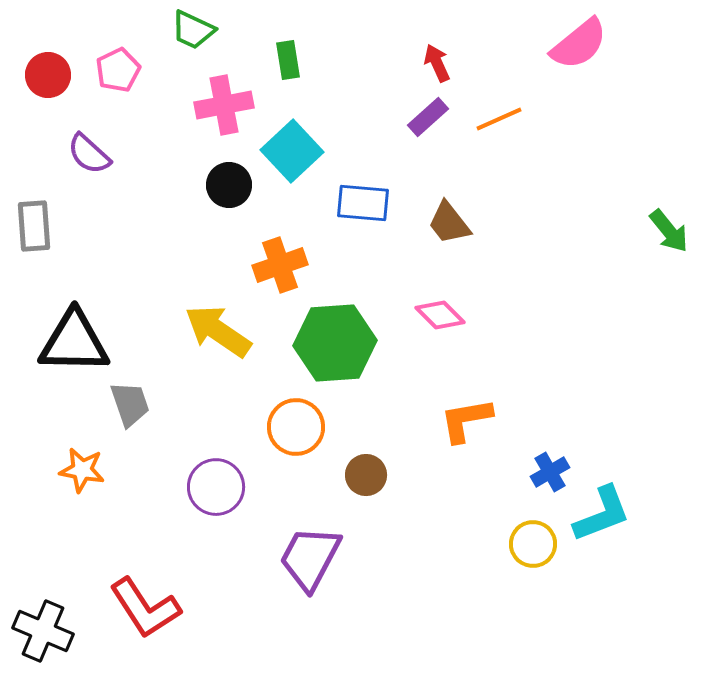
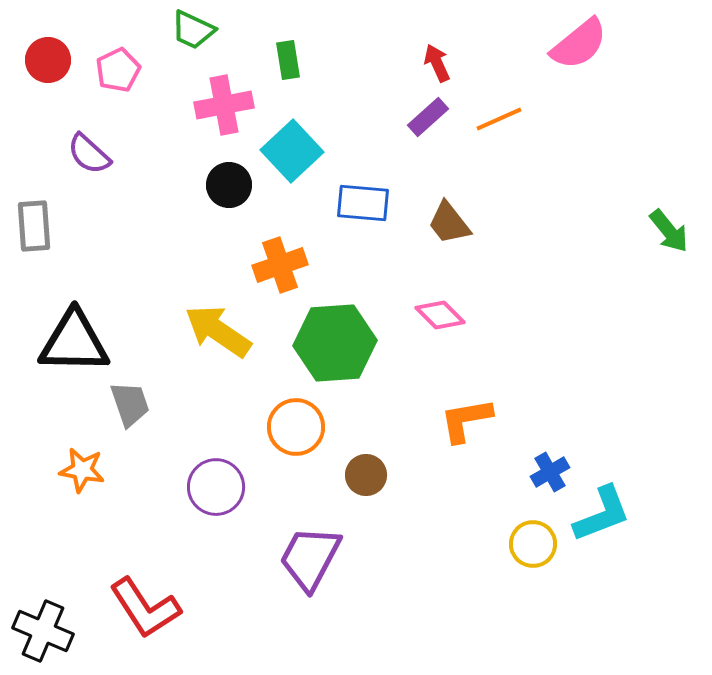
red circle: moved 15 px up
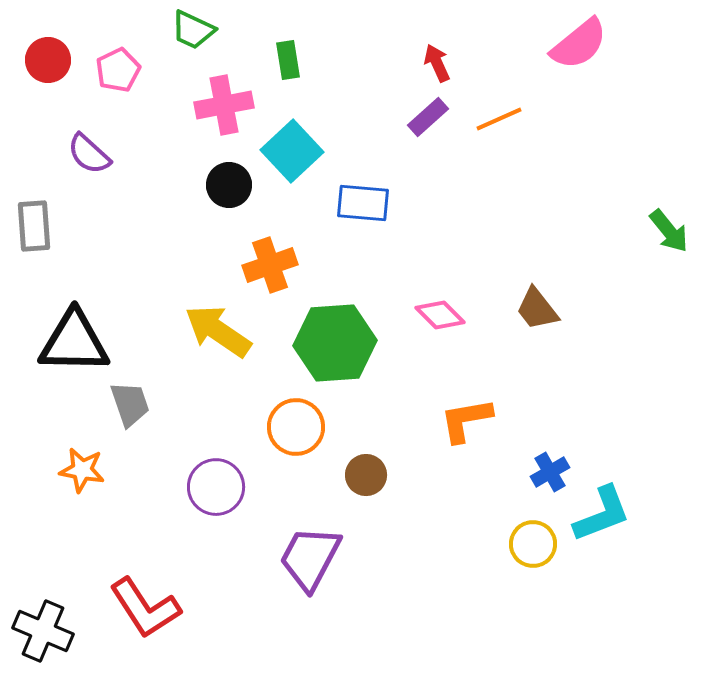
brown trapezoid: moved 88 px right, 86 px down
orange cross: moved 10 px left
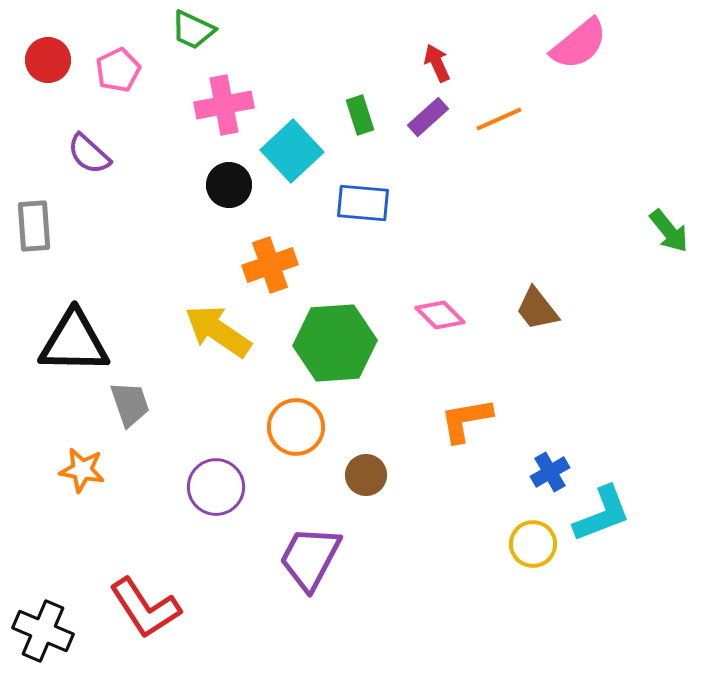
green rectangle: moved 72 px right, 55 px down; rotated 9 degrees counterclockwise
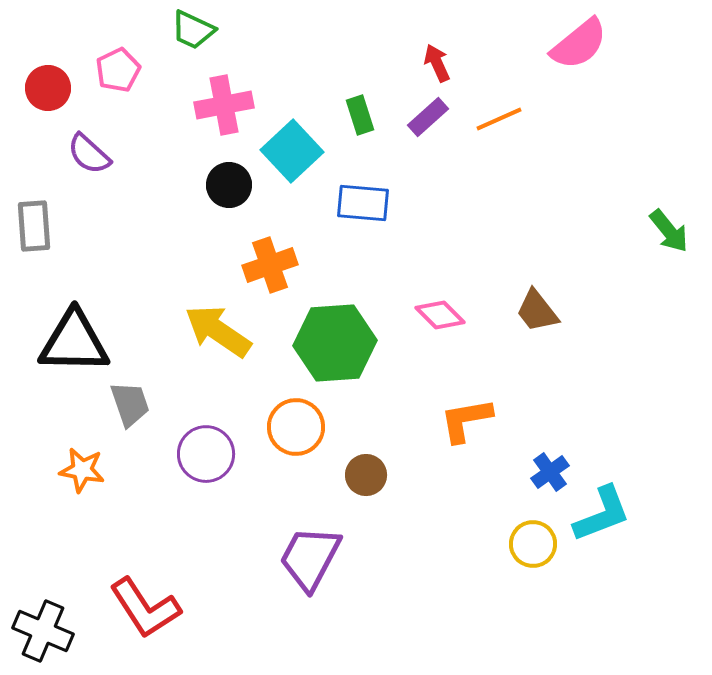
red circle: moved 28 px down
brown trapezoid: moved 2 px down
blue cross: rotated 6 degrees counterclockwise
purple circle: moved 10 px left, 33 px up
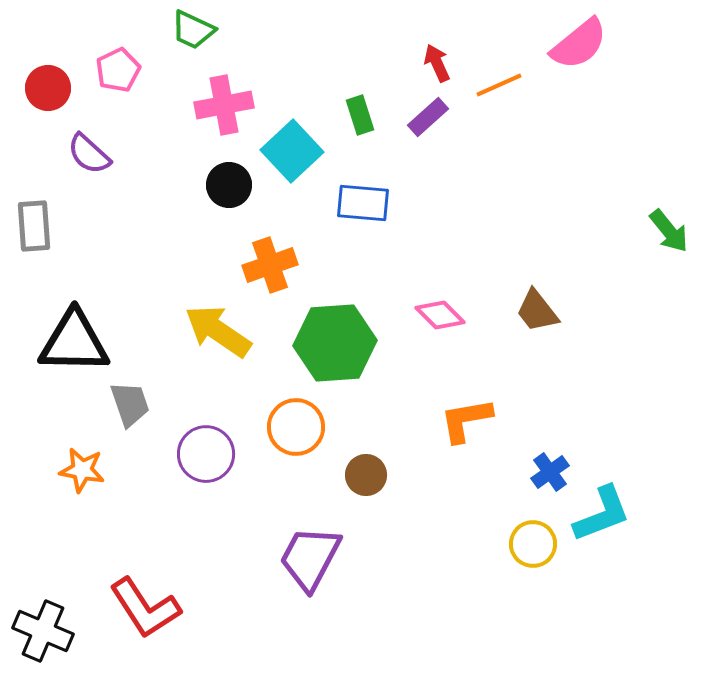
orange line: moved 34 px up
